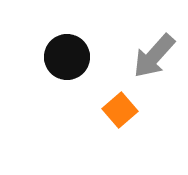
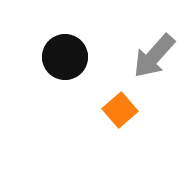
black circle: moved 2 px left
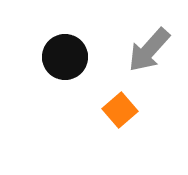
gray arrow: moved 5 px left, 6 px up
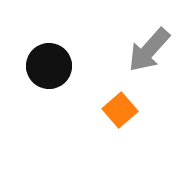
black circle: moved 16 px left, 9 px down
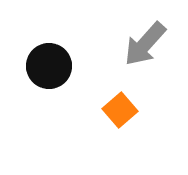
gray arrow: moved 4 px left, 6 px up
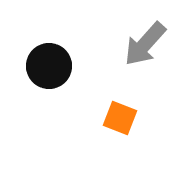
orange square: moved 8 px down; rotated 28 degrees counterclockwise
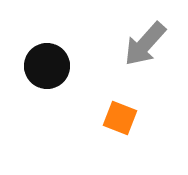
black circle: moved 2 px left
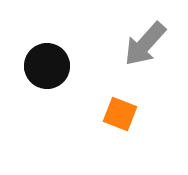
orange square: moved 4 px up
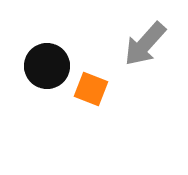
orange square: moved 29 px left, 25 px up
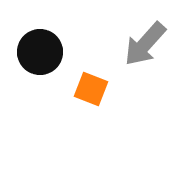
black circle: moved 7 px left, 14 px up
